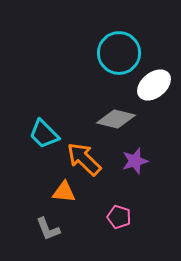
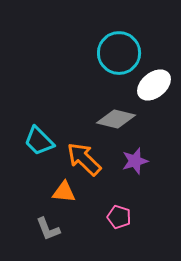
cyan trapezoid: moved 5 px left, 7 px down
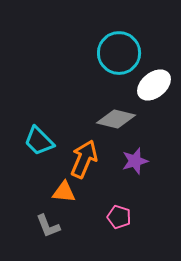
orange arrow: rotated 69 degrees clockwise
gray L-shape: moved 3 px up
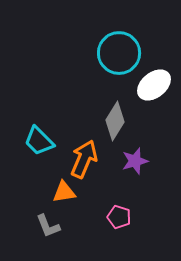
gray diamond: moved 1 px left, 2 px down; rotated 72 degrees counterclockwise
orange triangle: rotated 15 degrees counterclockwise
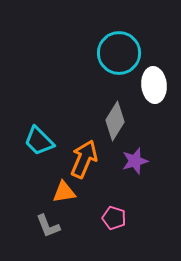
white ellipse: rotated 56 degrees counterclockwise
pink pentagon: moved 5 px left, 1 px down
